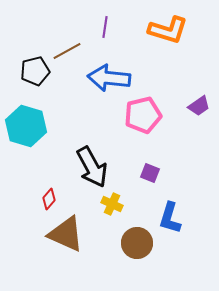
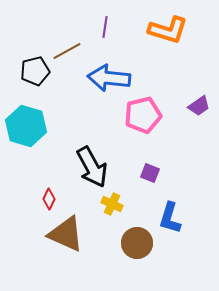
red diamond: rotated 15 degrees counterclockwise
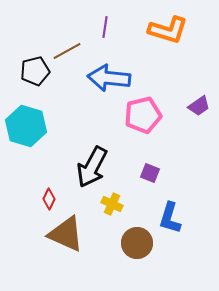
black arrow: rotated 57 degrees clockwise
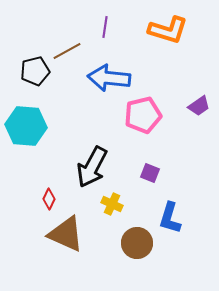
cyan hexagon: rotated 12 degrees counterclockwise
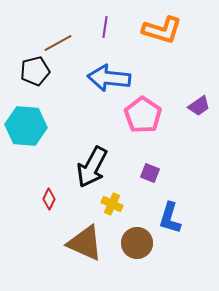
orange L-shape: moved 6 px left
brown line: moved 9 px left, 8 px up
pink pentagon: rotated 24 degrees counterclockwise
brown triangle: moved 19 px right, 9 px down
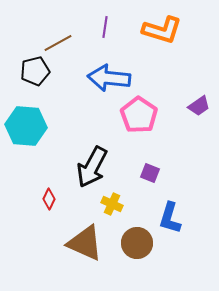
pink pentagon: moved 4 px left
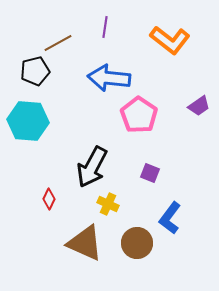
orange L-shape: moved 8 px right, 10 px down; rotated 21 degrees clockwise
cyan hexagon: moved 2 px right, 5 px up
yellow cross: moved 4 px left
blue L-shape: rotated 20 degrees clockwise
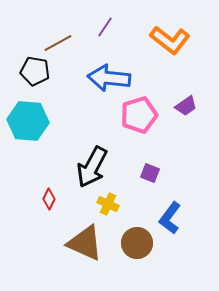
purple line: rotated 25 degrees clockwise
black pentagon: rotated 24 degrees clockwise
purple trapezoid: moved 13 px left
pink pentagon: rotated 21 degrees clockwise
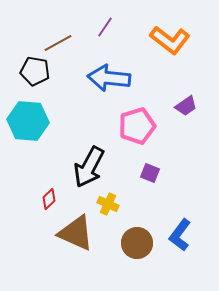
pink pentagon: moved 2 px left, 11 px down
black arrow: moved 3 px left
red diamond: rotated 20 degrees clockwise
blue L-shape: moved 10 px right, 17 px down
brown triangle: moved 9 px left, 10 px up
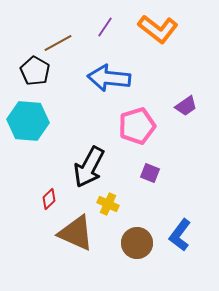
orange L-shape: moved 12 px left, 11 px up
black pentagon: rotated 20 degrees clockwise
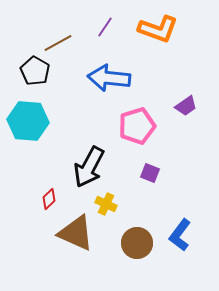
orange L-shape: rotated 18 degrees counterclockwise
yellow cross: moved 2 px left
